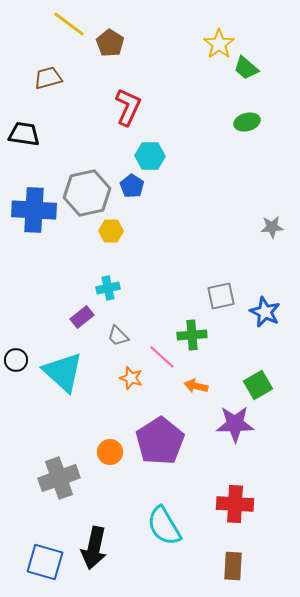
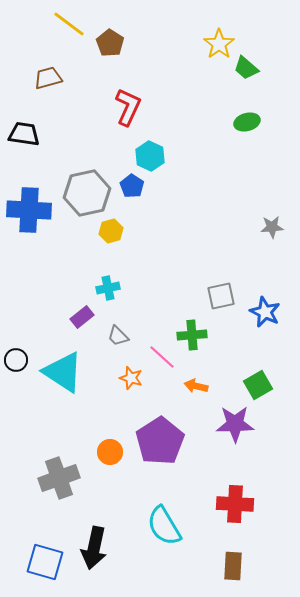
cyan hexagon: rotated 24 degrees clockwise
blue cross: moved 5 px left
yellow hexagon: rotated 15 degrees counterclockwise
cyan triangle: rotated 9 degrees counterclockwise
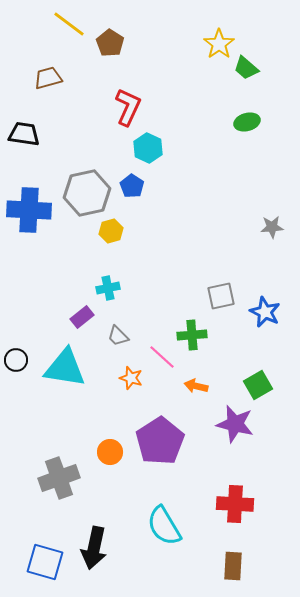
cyan hexagon: moved 2 px left, 8 px up
cyan triangle: moved 2 px right, 4 px up; rotated 24 degrees counterclockwise
purple star: rotated 15 degrees clockwise
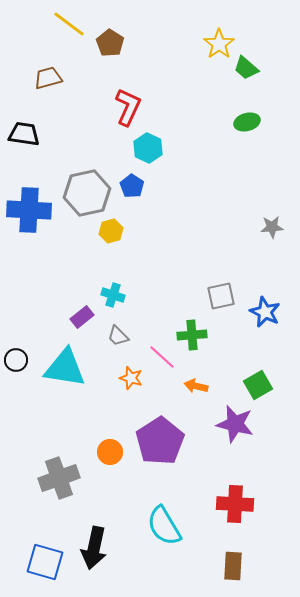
cyan cross: moved 5 px right, 7 px down; rotated 30 degrees clockwise
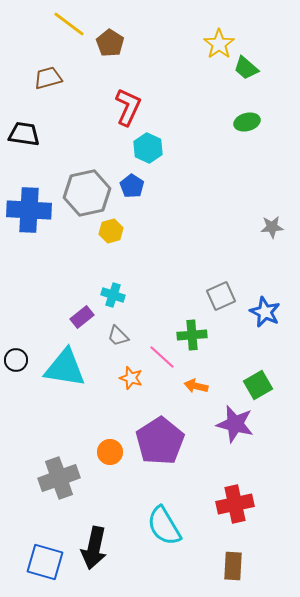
gray square: rotated 12 degrees counterclockwise
red cross: rotated 15 degrees counterclockwise
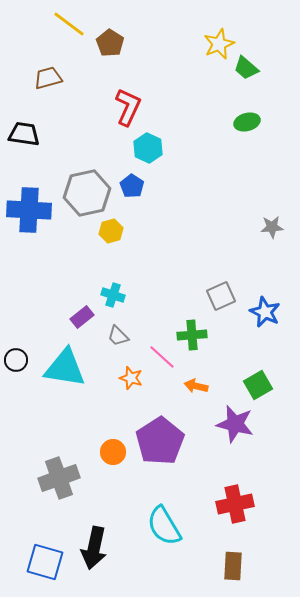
yellow star: rotated 12 degrees clockwise
orange circle: moved 3 px right
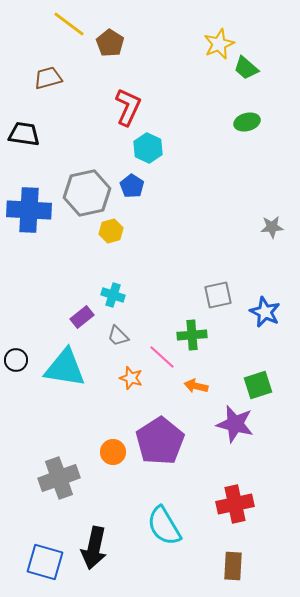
gray square: moved 3 px left, 1 px up; rotated 12 degrees clockwise
green square: rotated 12 degrees clockwise
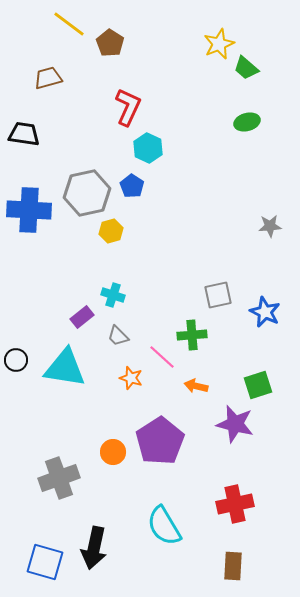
gray star: moved 2 px left, 1 px up
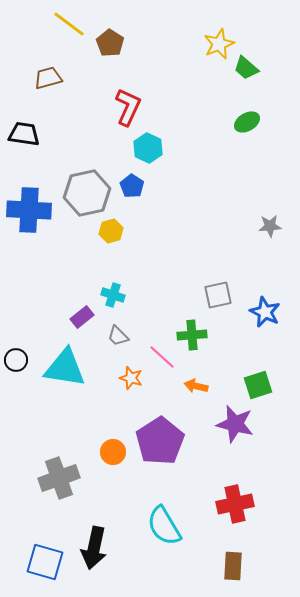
green ellipse: rotated 15 degrees counterclockwise
